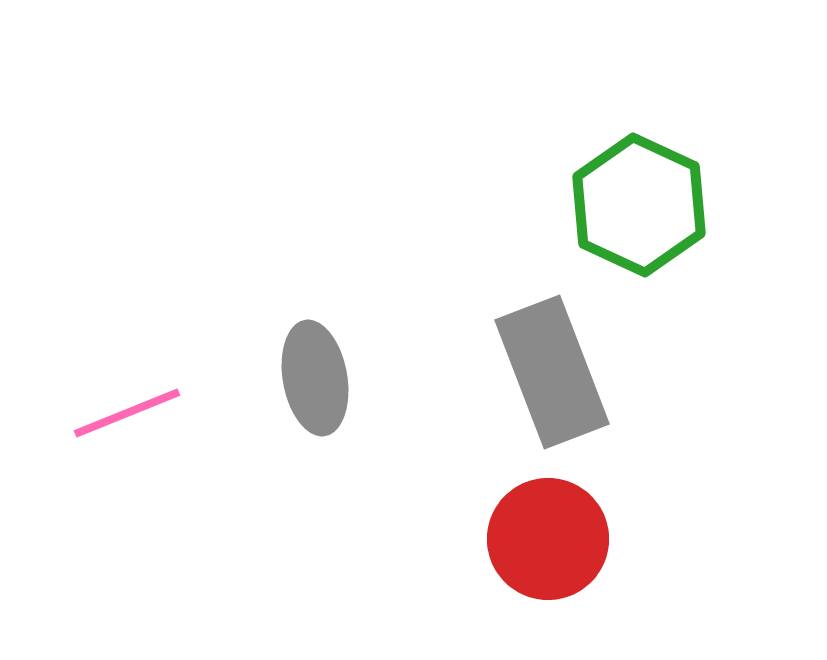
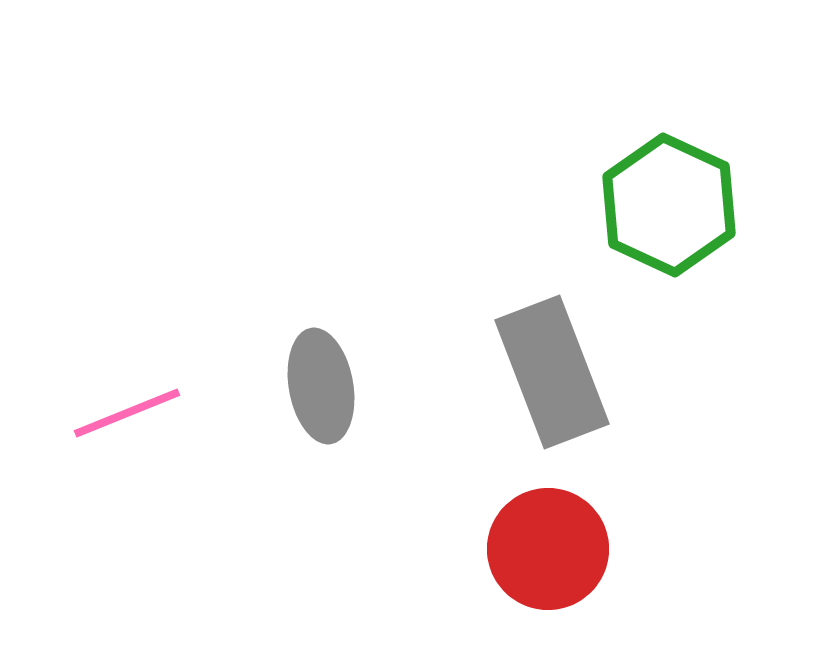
green hexagon: moved 30 px right
gray ellipse: moved 6 px right, 8 px down
red circle: moved 10 px down
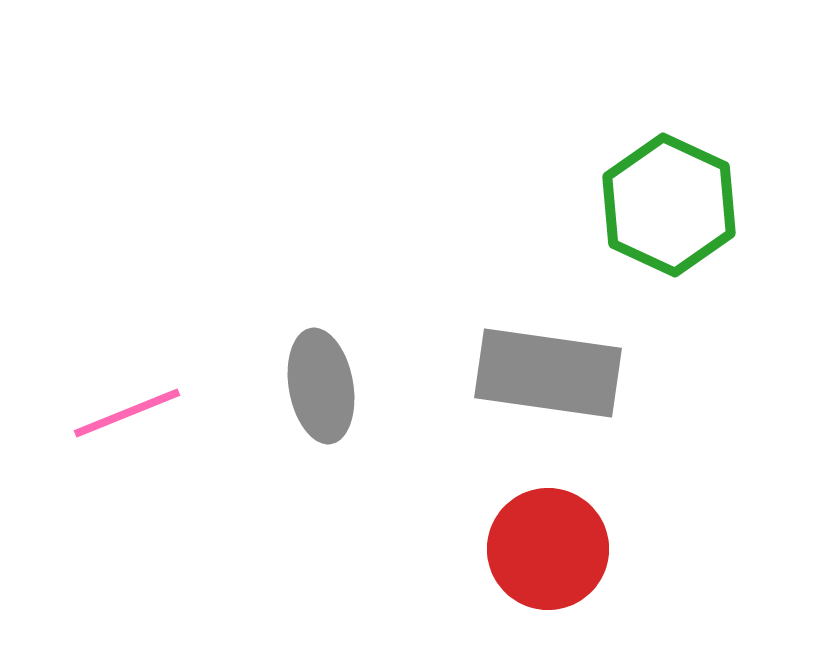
gray rectangle: moved 4 px left, 1 px down; rotated 61 degrees counterclockwise
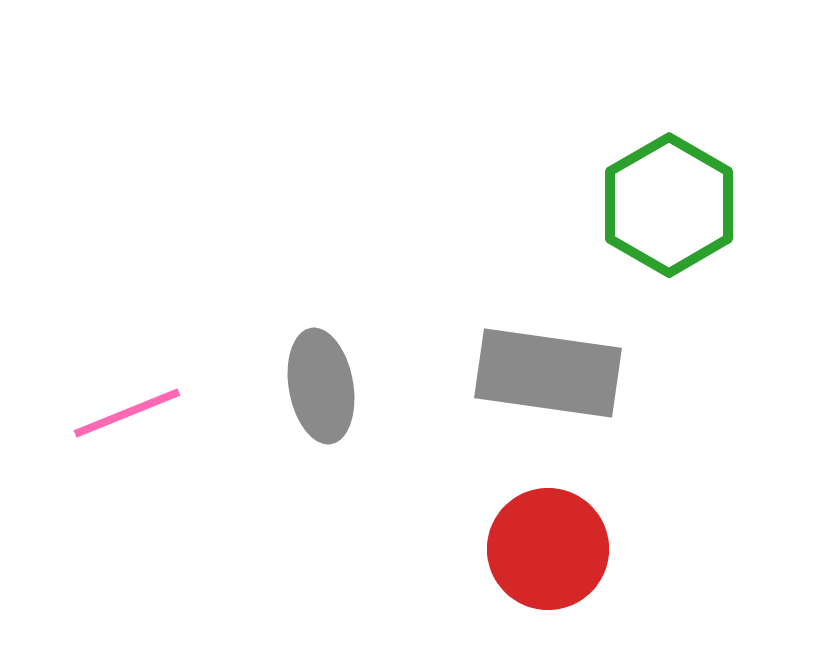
green hexagon: rotated 5 degrees clockwise
